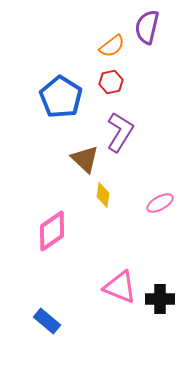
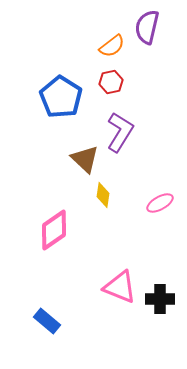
pink diamond: moved 2 px right, 1 px up
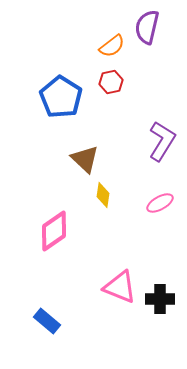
purple L-shape: moved 42 px right, 9 px down
pink diamond: moved 1 px down
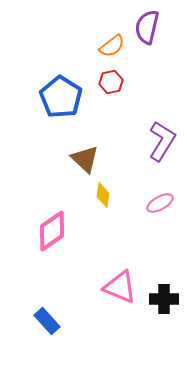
pink diamond: moved 2 px left
black cross: moved 4 px right
blue rectangle: rotated 8 degrees clockwise
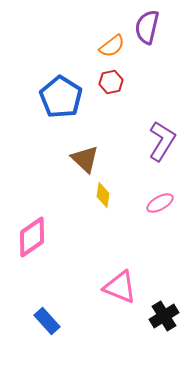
pink diamond: moved 20 px left, 6 px down
black cross: moved 17 px down; rotated 32 degrees counterclockwise
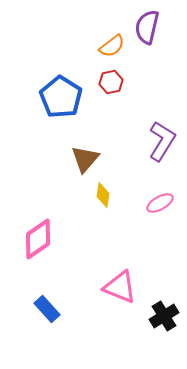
brown triangle: rotated 28 degrees clockwise
pink diamond: moved 6 px right, 2 px down
blue rectangle: moved 12 px up
